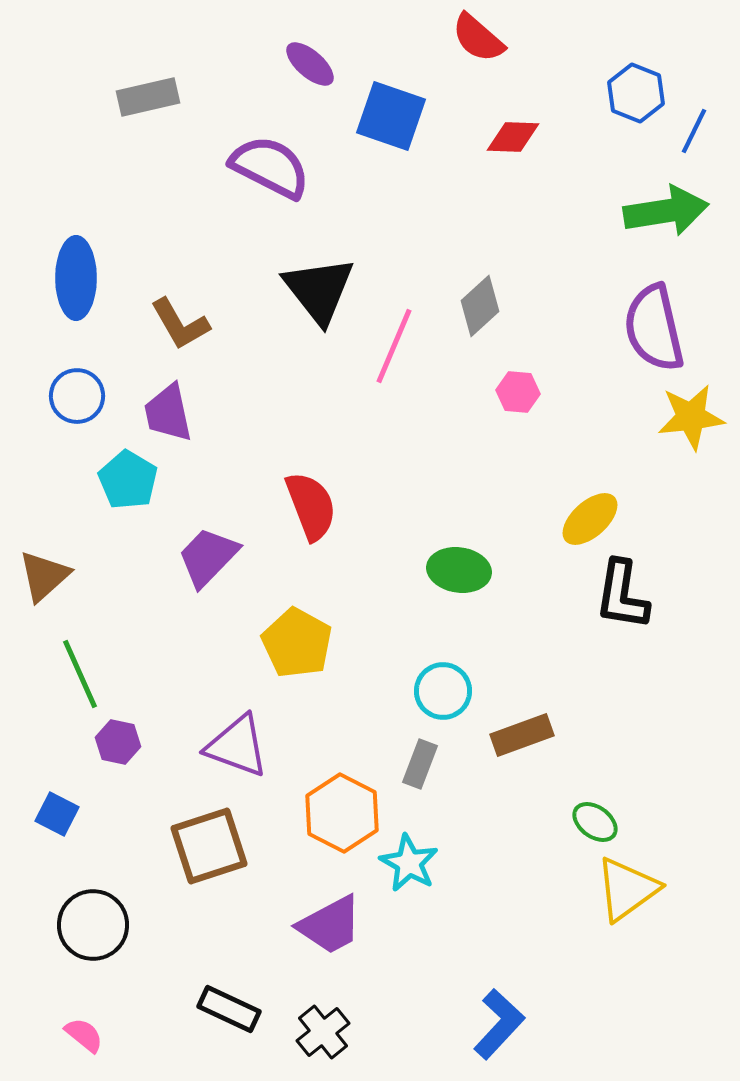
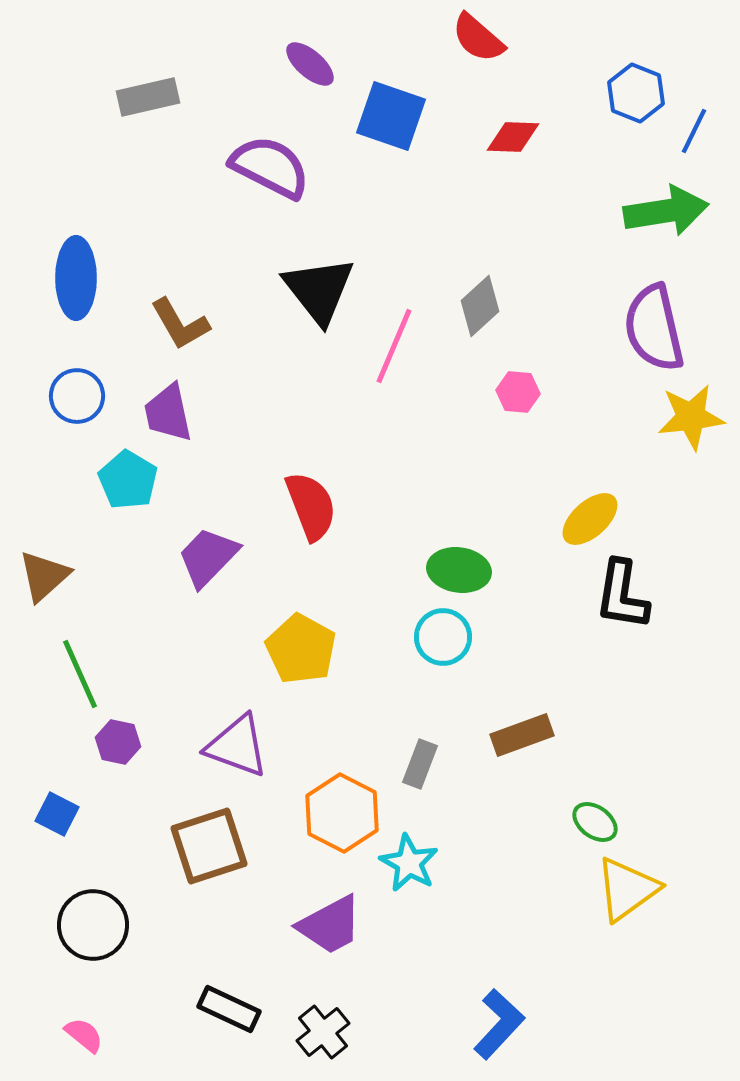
yellow pentagon at (297, 643): moved 4 px right, 6 px down
cyan circle at (443, 691): moved 54 px up
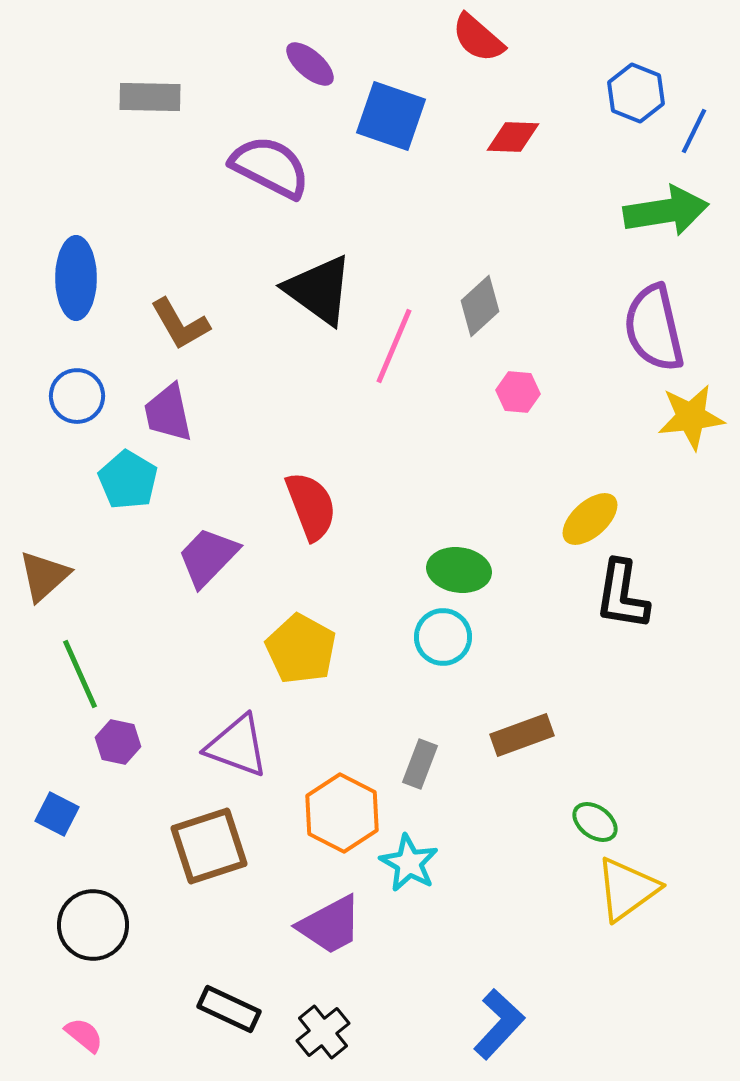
gray rectangle at (148, 97): moved 2 px right; rotated 14 degrees clockwise
black triangle at (319, 290): rotated 16 degrees counterclockwise
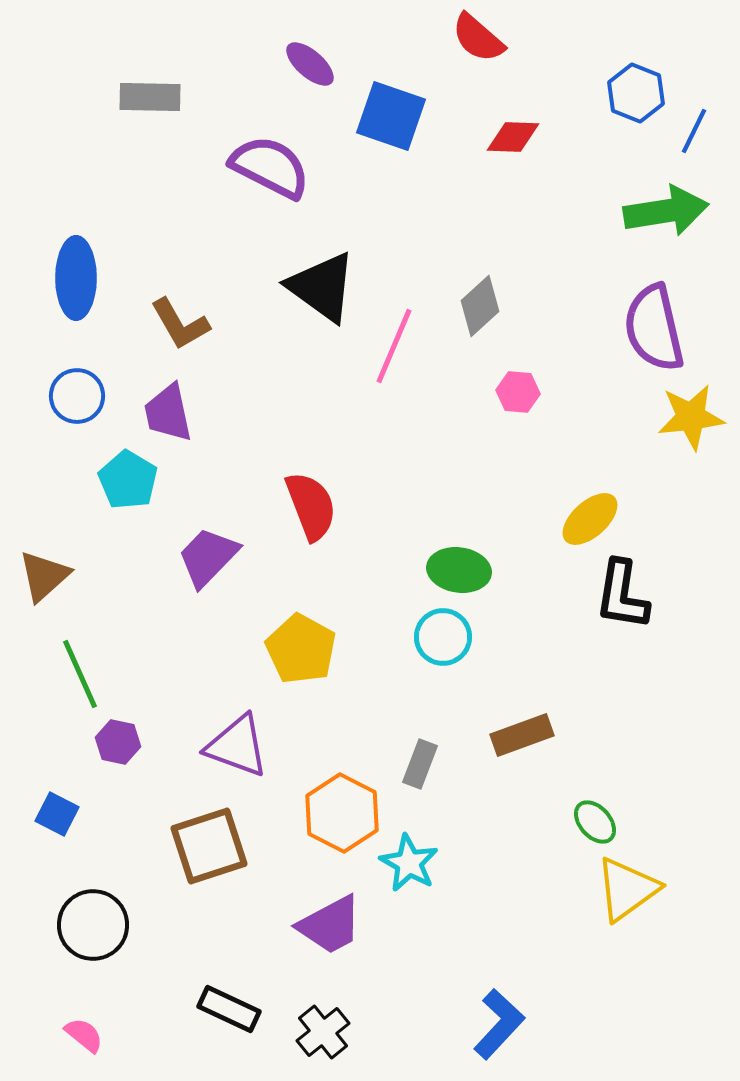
black triangle at (319, 290): moved 3 px right, 3 px up
green ellipse at (595, 822): rotated 12 degrees clockwise
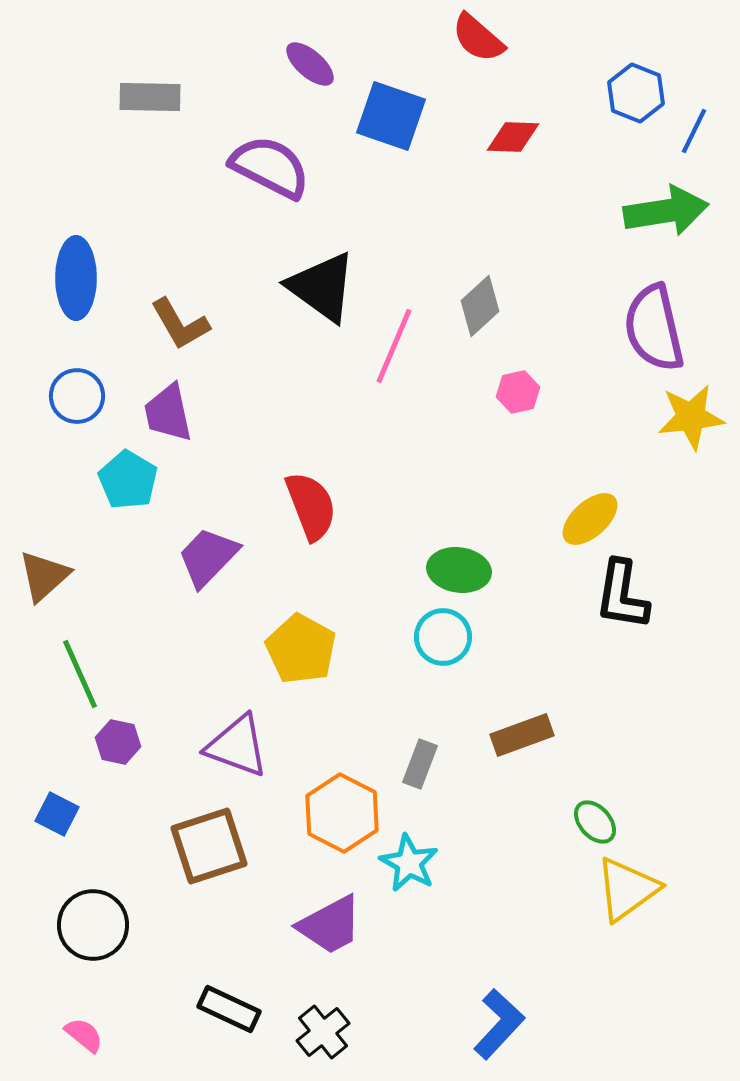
pink hexagon at (518, 392): rotated 18 degrees counterclockwise
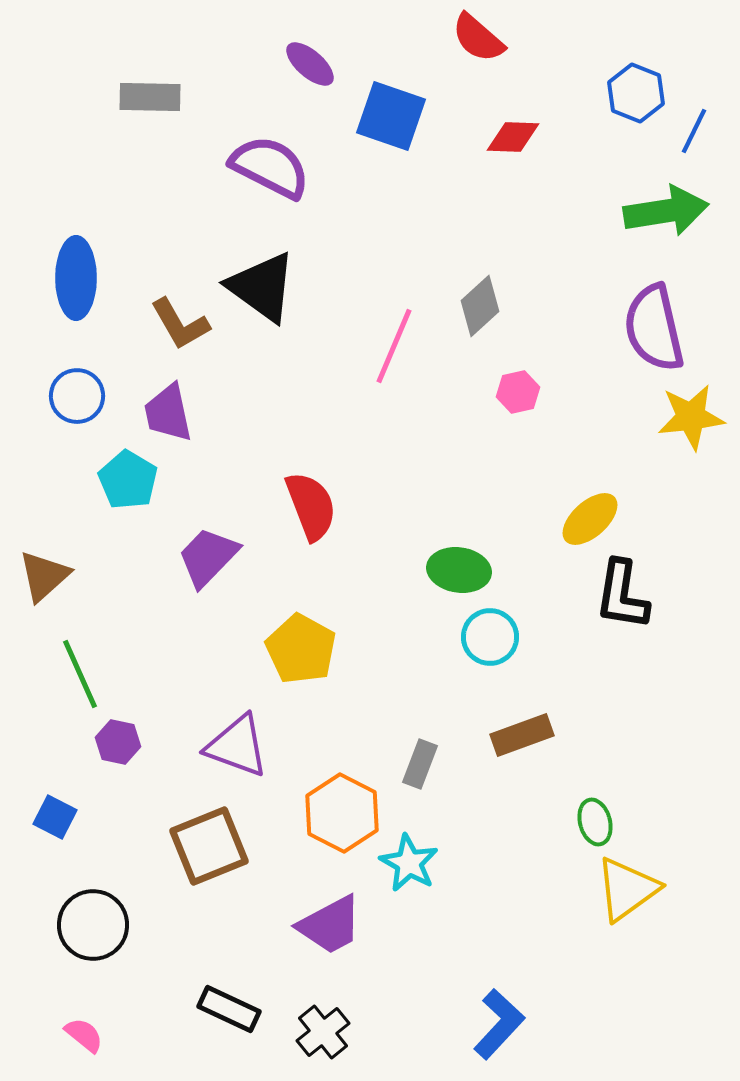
black triangle at (322, 287): moved 60 px left
cyan circle at (443, 637): moved 47 px right
blue square at (57, 814): moved 2 px left, 3 px down
green ellipse at (595, 822): rotated 27 degrees clockwise
brown square at (209, 846): rotated 4 degrees counterclockwise
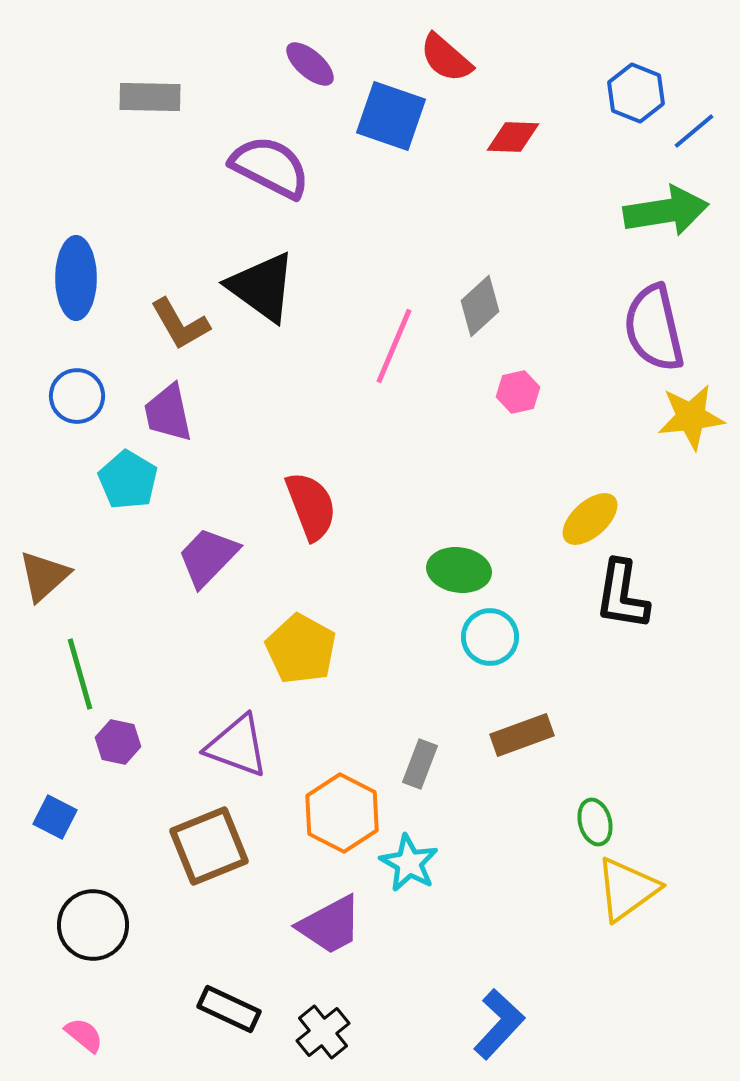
red semicircle at (478, 38): moved 32 px left, 20 px down
blue line at (694, 131): rotated 24 degrees clockwise
green line at (80, 674): rotated 8 degrees clockwise
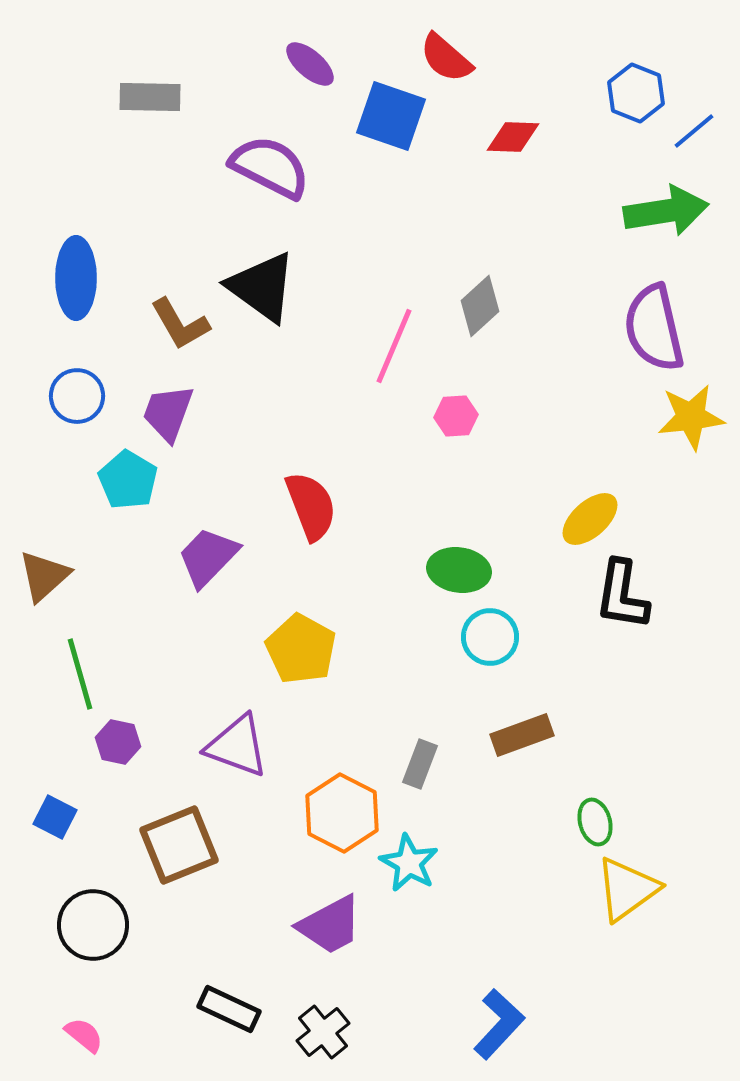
pink hexagon at (518, 392): moved 62 px left, 24 px down; rotated 9 degrees clockwise
purple trapezoid at (168, 413): rotated 32 degrees clockwise
brown square at (209, 846): moved 30 px left, 1 px up
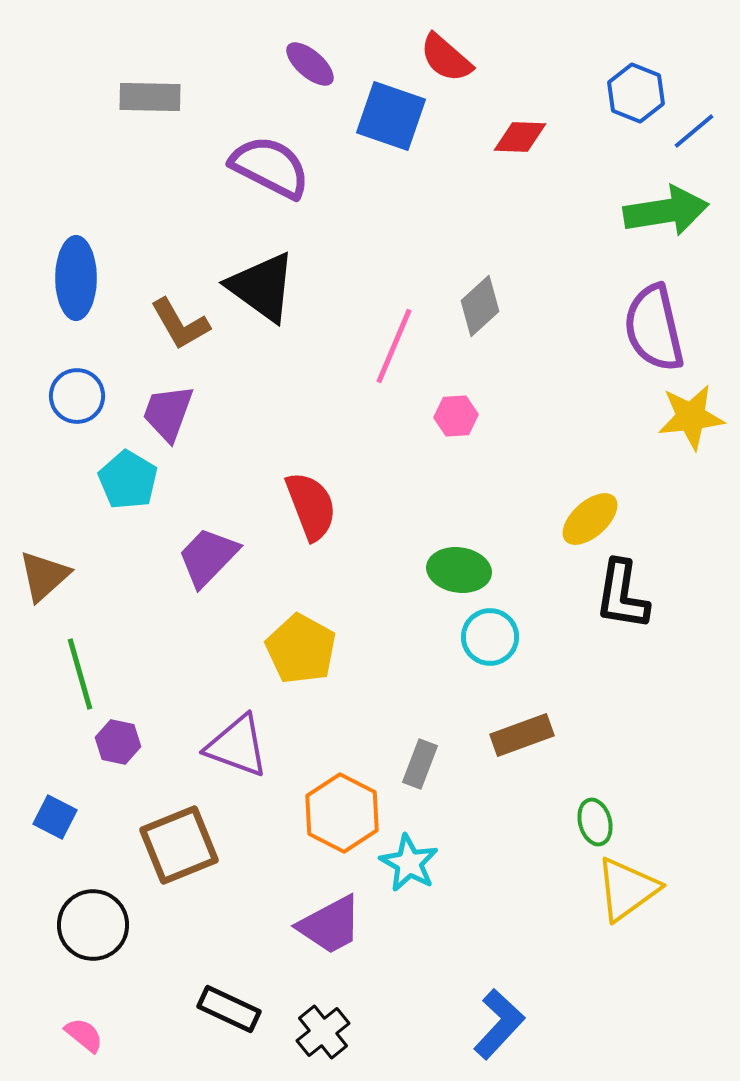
red diamond at (513, 137): moved 7 px right
